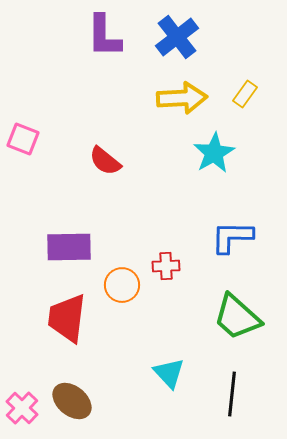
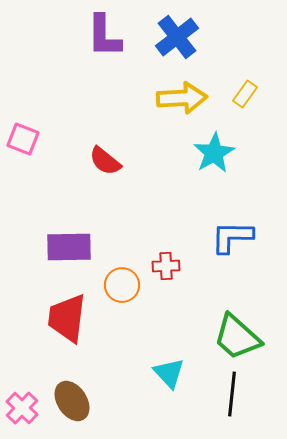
green trapezoid: moved 20 px down
brown ellipse: rotated 18 degrees clockwise
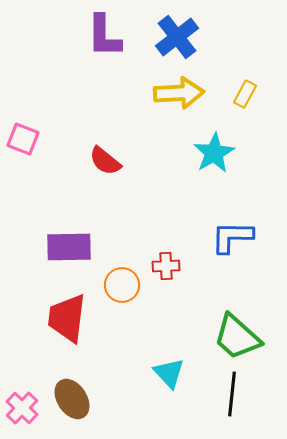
yellow rectangle: rotated 8 degrees counterclockwise
yellow arrow: moved 3 px left, 5 px up
brown ellipse: moved 2 px up
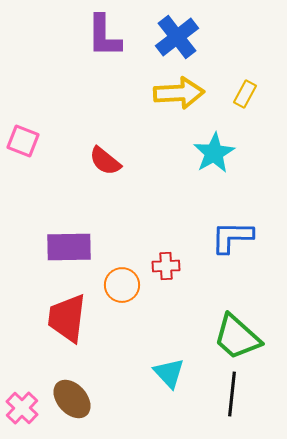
pink square: moved 2 px down
brown ellipse: rotated 9 degrees counterclockwise
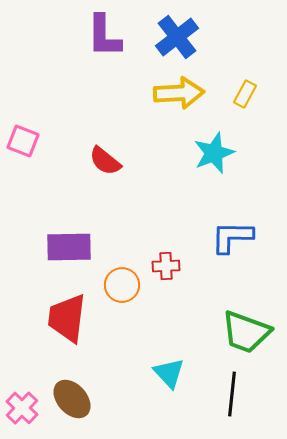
cyan star: rotated 9 degrees clockwise
green trapezoid: moved 9 px right, 5 px up; rotated 22 degrees counterclockwise
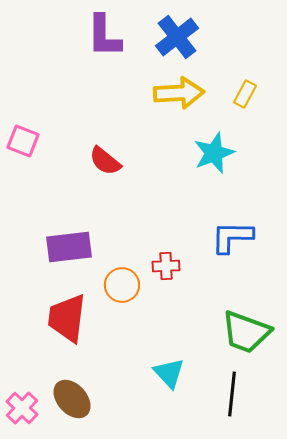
purple rectangle: rotated 6 degrees counterclockwise
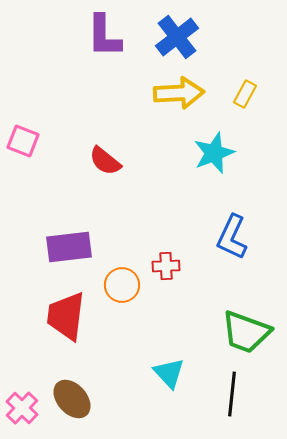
blue L-shape: rotated 66 degrees counterclockwise
red trapezoid: moved 1 px left, 2 px up
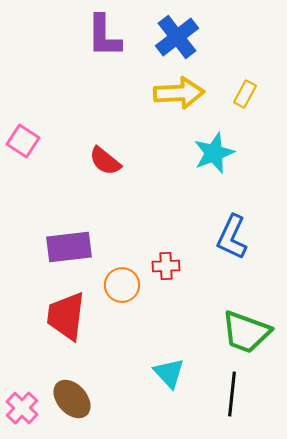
pink square: rotated 12 degrees clockwise
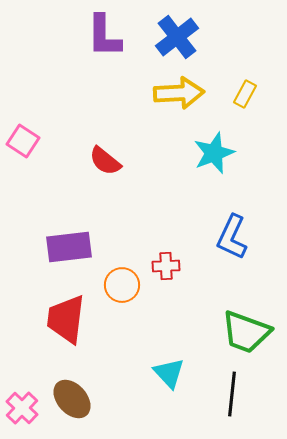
red trapezoid: moved 3 px down
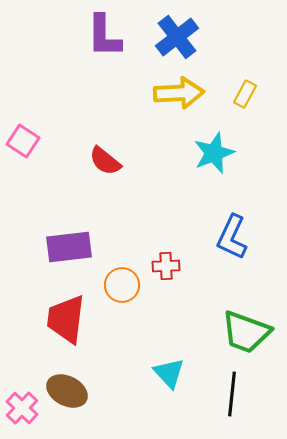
brown ellipse: moved 5 px left, 8 px up; rotated 21 degrees counterclockwise
